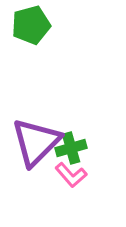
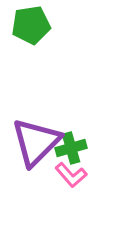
green pentagon: rotated 6 degrees clockwise
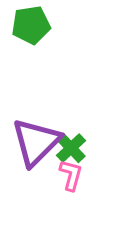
green cross: rotated 28 degrees counterclockwise
pink L-shape: rotated 124 degrees counterclockwise
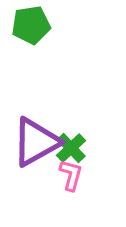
purple triangle: rotated 16 degrees clockwise
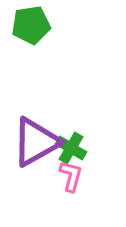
green cross: rotated 16 degrees counterclockwise
pink L-shape: moved 1 px down
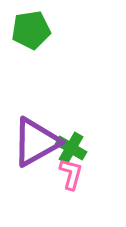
green pentagon: moved 5 px down
pink L-shape: moved 2 px up
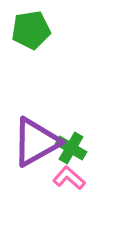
pink L-shape: moved 2 px left, 4 px down; rotated 64 degrees counterclockwise
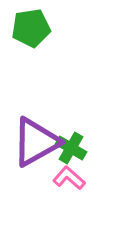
green pentagon: moved 2 px up
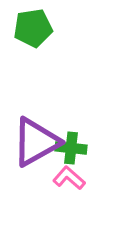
green pentagon: moved 2 px right
green cross: rotated 24 degrees counterclockwise
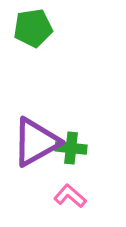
pink L-shape: moved 1 px right, 18 px down
